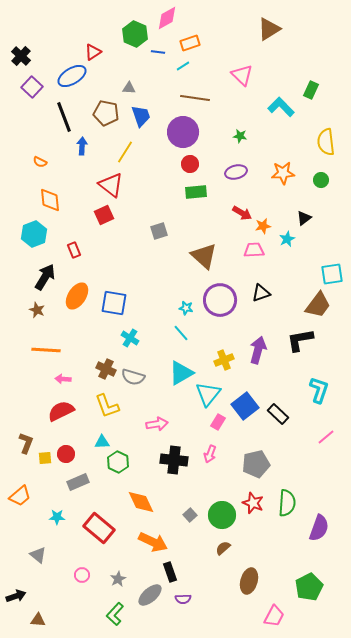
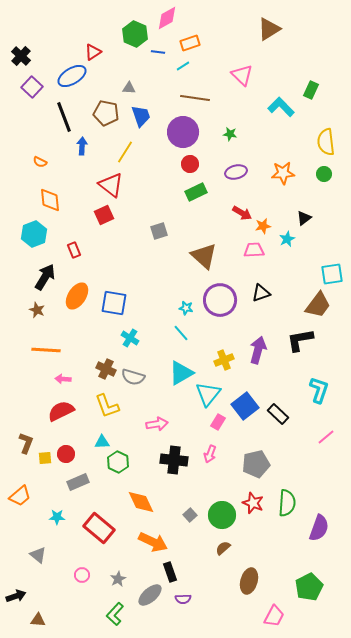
green star at (240, 136): moved 10 px left, 2 px up
green circle at (321, 180): moved 3 px right, 6 px up
green rectangle at (196, 192): rotated 20 degrees counterclockwise
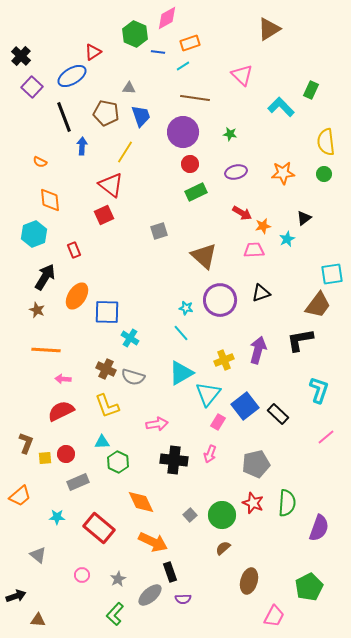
blue square at (114, 303): moved 7 px left, 9 px down; rotated 8 degrees counterclockwise
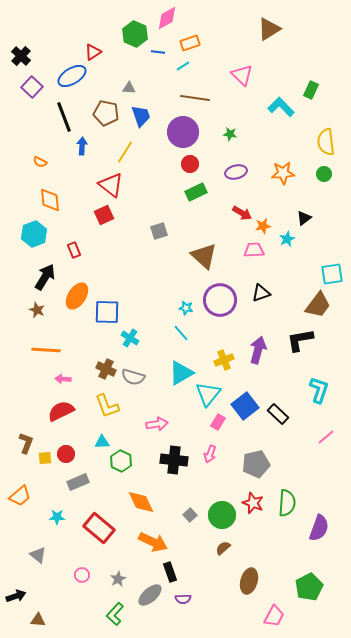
green hexagon at (118, 462): moved 3 px right, 1 px up
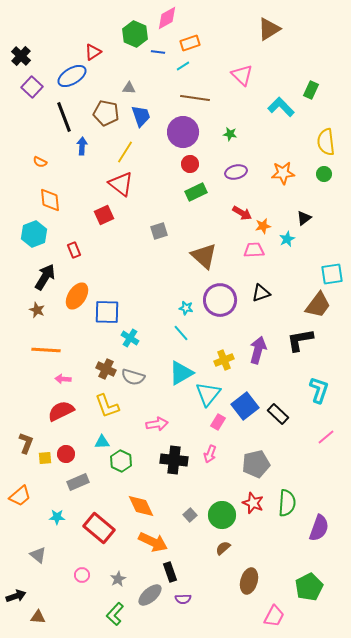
red triangle at (111, 185): moved 10 px right, 1 px up
orange diamond at (141, 502): moved 4 px down
brown triangle at (38, 620): moved 3 px up
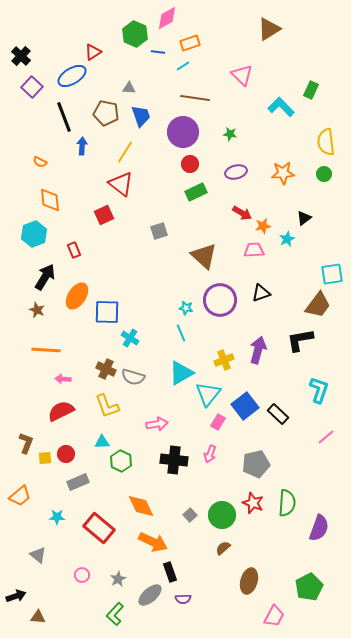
cyan line at (181, 333): rotated 18 degrees clockwise
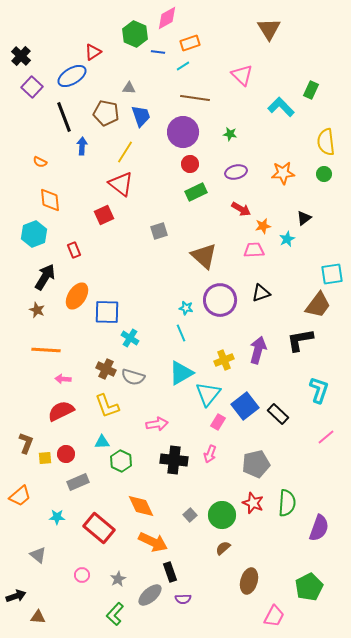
brown triangle at (269, 29): rotated 30 degrees counterclockwise
red arrow at (242, 213): moved 1 px left, 4 px up
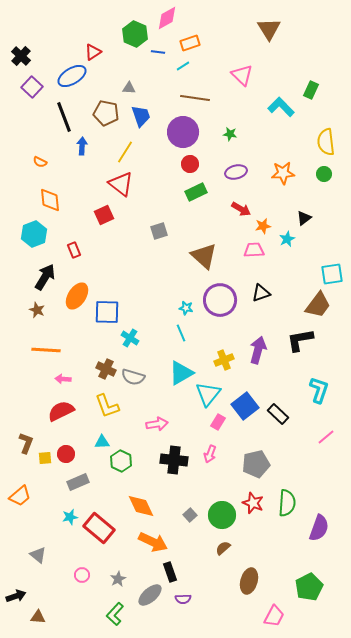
cyan star at (57, 517): moved 13 px right; rotated 14 degrees counterclockwise
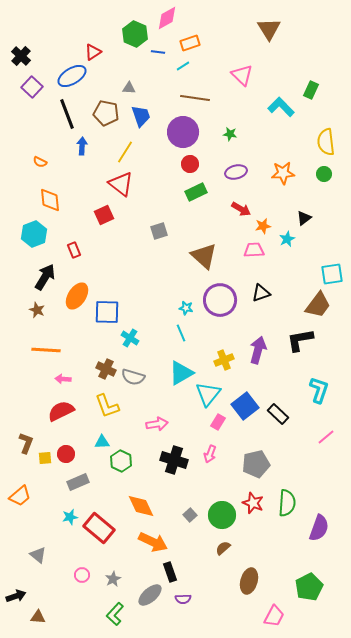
black line at (64, 117): moved 3 px right, 3 px up
black cross at (174, 460): rotated 12 degrees clockwise
gray star at (118, 579): moved 5 px left
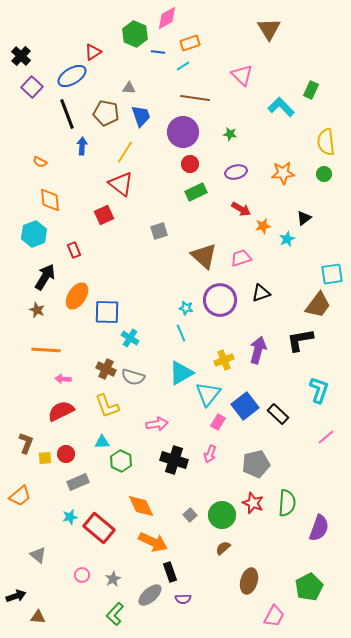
pink trapezoid at (254, 250): moved 13 px left, 8 px down; rotated 15 degrees counterclockwise
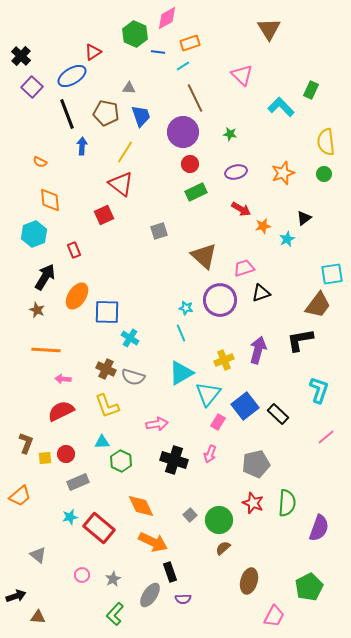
brown line at (195, 98): rotated 56 degrees clockwise
orange star at (283, 173): rotated 15 degrees counterclockwise
pink trapezoid at (241, 258): moved 3 px right, 10 px down
green circle at (222, 515): moved 3 px left, 5 px down
gray ellipse at (150, 595): rotated 15 degrees counterclockwise
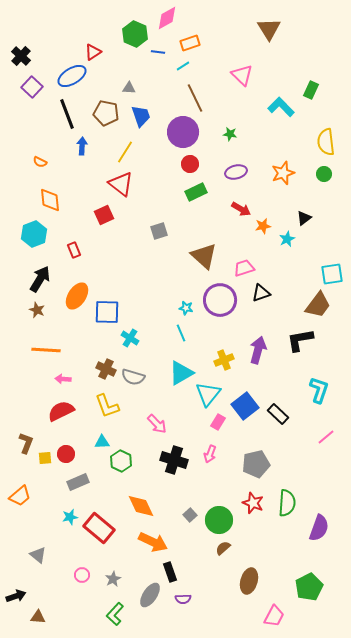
black arrow at (45, 277): moved 5 px left, 2 px down
pink arrow at (157, 424): rotated 55 degrees clockwise
